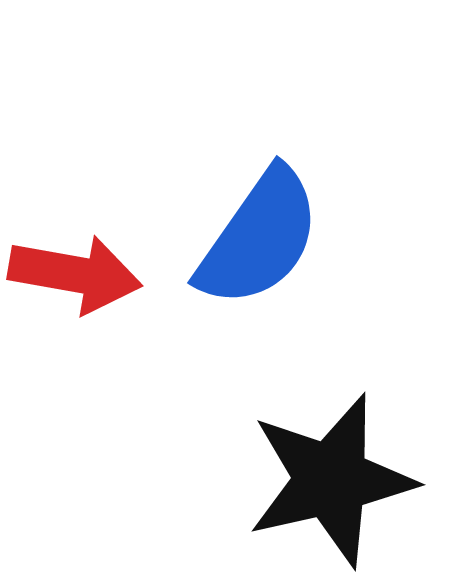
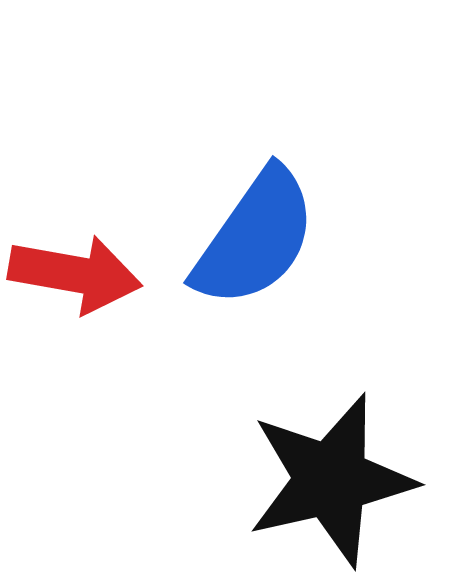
blue semicircle: moved 4 px left
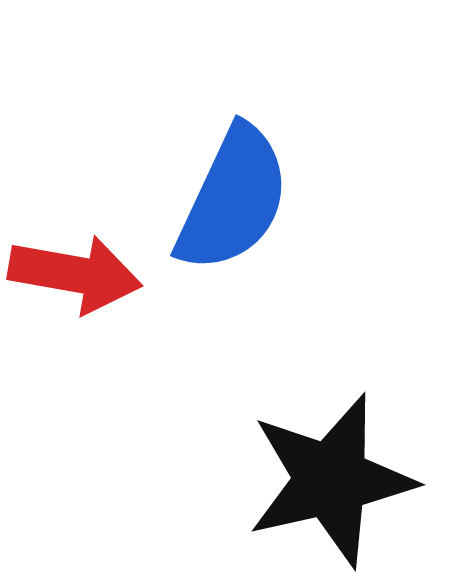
blue semicircle: moved 22 px left, 39 px up; rotated 10 degrees counterclockwise
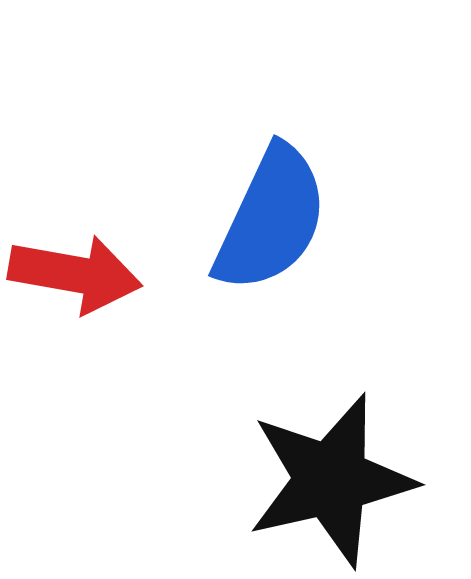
blue semicircle: moved 38 px right, 20 px down
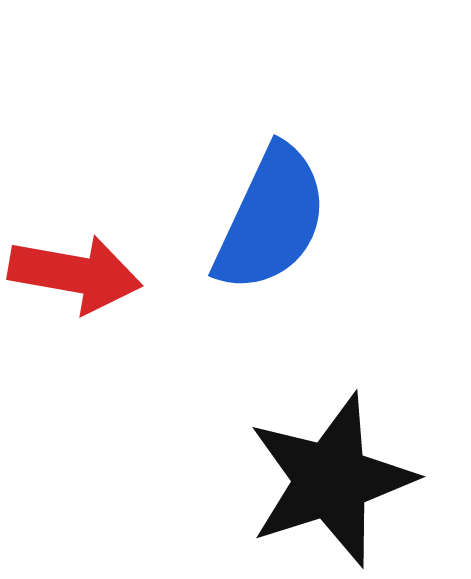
black star: rotated 5 degrees counterclockwise
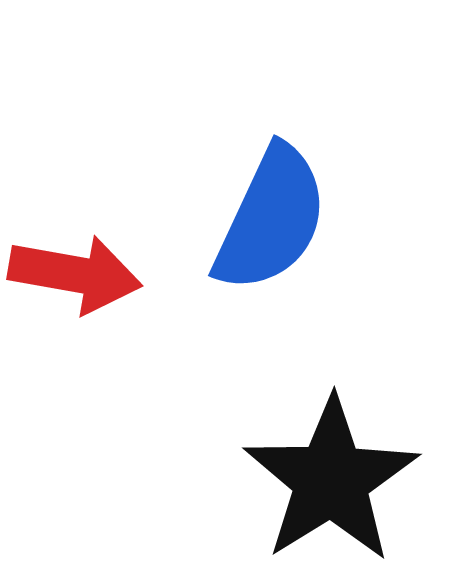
black star: rotated 14 degrees counterclockwise
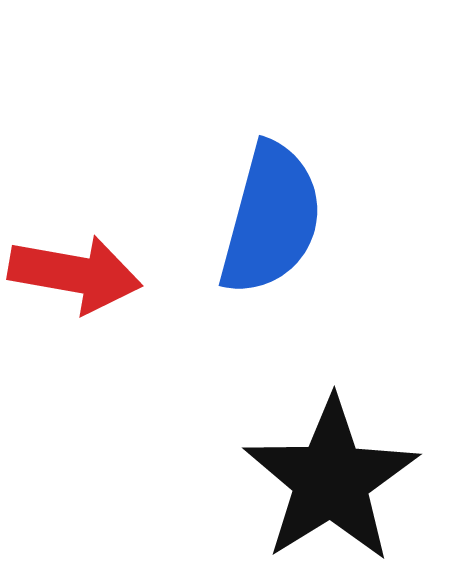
blue semicircle: rotated 10 degrees counterclockwise
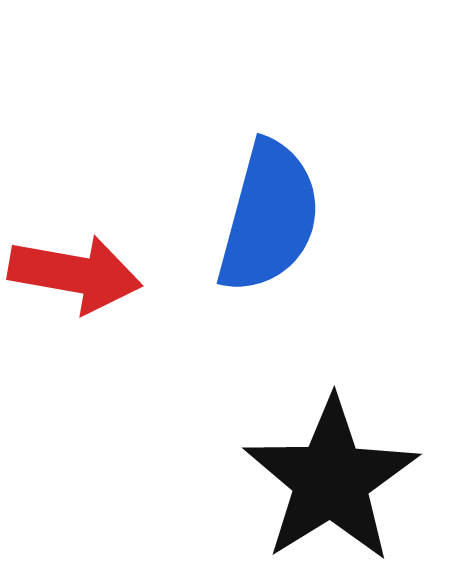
blue semicircle: moved 2 px left, 2 px up
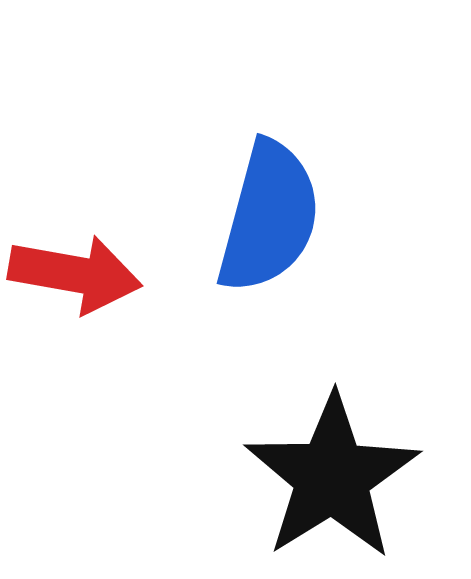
black star: moved 1 px right, 3 px up
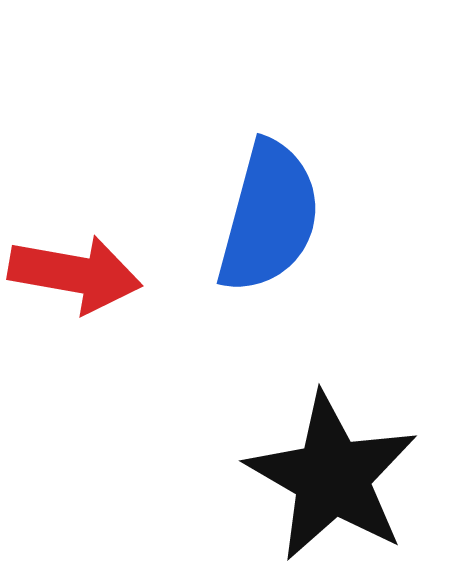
black star: rotated 10 degrees counterclockwise
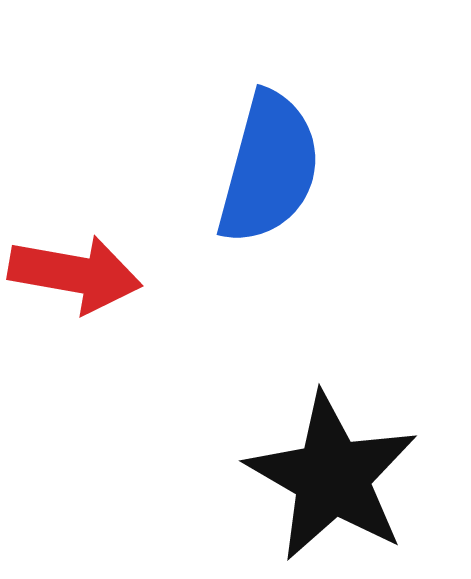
blue semicircle: moved 49 px up
